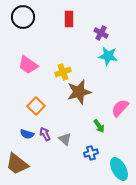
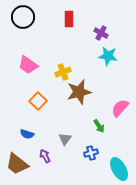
orange square: moved 2 px right, 5 px up
purple arrow: moved 22 px down
gray triangle: rotated 24 degrees clockwise
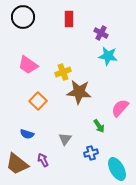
brown star: rotated 20 degrees clockwise
purple arrow: moved 2 px left, 4 px down
cyan ellipse: moved 2 px left
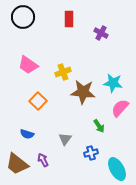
cyan star: moved 5 px right, 27 px down
brown star: moved 4 px right
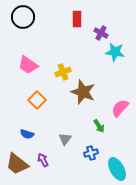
red rectangle: moved 8 px right
cyan star: moved 2 px right, 31 px up
brown star: rotated 15 degrees clockwise
orange square: moved 1 px left, 1 px up
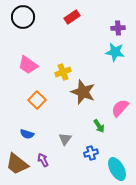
red rectangle: moved 5 px left, 2 px up; rotated 56 degrees clockwise
purple cross: moved 17 px right, 5 px up; rotated 32 degrees counterclockwise
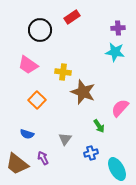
black circle: moved 17 px right, 13 px down
yellow cross: rotated 28 degrees clockwise
purple arrow: moved 2 px up
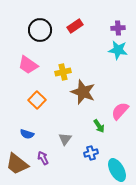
red rectangle: moved 3 px right, 9 px down
cyan star: moved 3 px right, 2 px up
yellow cross: rotated 21 degrees counterclockwise
pink semicircle: moved 3 px down
cyan ellipse: moved 1 px down
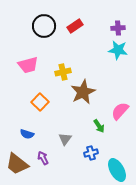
black circle: moved 4 px right, 4 px up
pink trapezoid: rotated 50 degrees counterclockwise
brown star: rotated 25 degrees clockwise
orange square: moved 3 px right, 2 px down
